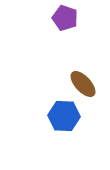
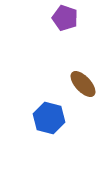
blue hexagon: moved 15 px left, 2 px down; rotated 12 degrees clockwise
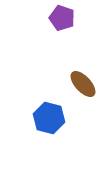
purple pentagon: moved 3 px left
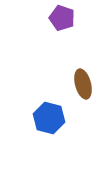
brown ellipse: rotated 28 degrees clockwise
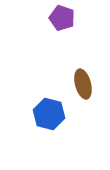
blue hexagon: moved 4 px up
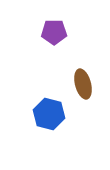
purple pentagon: moved 8 px left, 14 px down; rotated 20 degrees counterclockwise
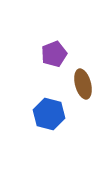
purple pentagon: moved 22 px down; rotated 20 degrees counterclockwise
